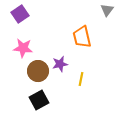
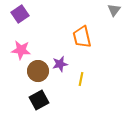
gray triangle: moved 7 px right
pink star: moved 2 px left, 2 px down
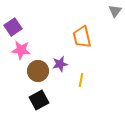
gray triangle: moved 1 px right, 1 px down
purple square: moved 7 px left, 13 px down
yellow line: moved 1 px down
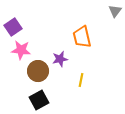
purple star: moved 5 px up
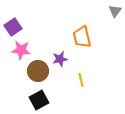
yellow line: rotated 24 degrees counterclockwise
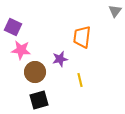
purple square: rotated 30 degrees counterclockwise
orange trapezoid: rotated 20 degrees clockwise
brown circle: moved 3 px left, 1 px down
yellow line: moved 1 px left
black square: rotated 12 degrees clockwise
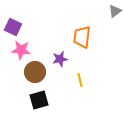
gray triangle: rotated 16 degrees clockwise
